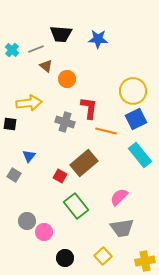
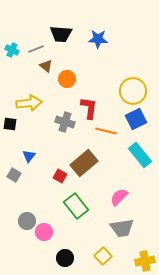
cyan cross: rotated 16 degrees counterclockwise
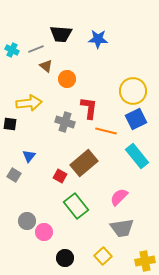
cyan rectangle: moved 3 px left, 1 px down
